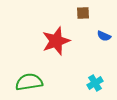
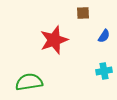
blue semicircle: rotated 80 degrees counterclockwise
red star: moved 2 px left, 1 px up
cyan cross: moved 9 px right, 12 px up; rotated 21 degrees clockwise
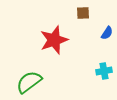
blue semicircle: moved 3 px right, 3 px up
green semicircle: rotated 28 degrees counterclockwise
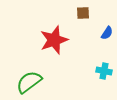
cyan cross: rotated 21 degrees clockwise
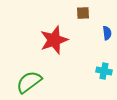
blue semicircle: rotated 40 degrees counterclockwise
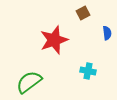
brown square: rotated 24 degrees counterclockwise
cyan cross: moved 16 px left
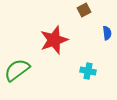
brown square: moved 1 px right, 3 px up
green semicircle: moved 12 px left, 12 px up
